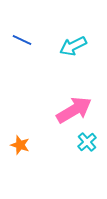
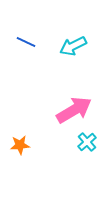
blue line: moved 4 px right, 2 px down
orange star: rotated 24 degrees counterclockwise
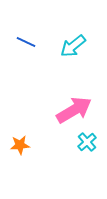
cyan arrow: rotated 12 degrees counterclockwise
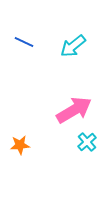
blue line: moved 2 px left
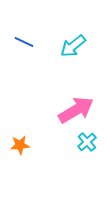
pink arrow: moved 2 px right
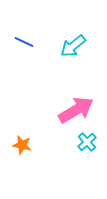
orange star: moved 2 px right; rotated 18 degrees clockwise
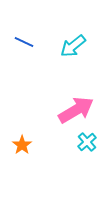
orange star: rotated 24 degrees clockwise
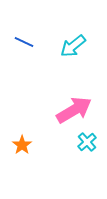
pink arrow: moved 2 px left
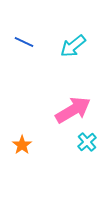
pink arrow: moved 1 px left
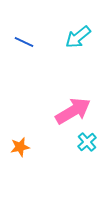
cyan arrow: moved 5 px right, 9 px up
pink arrow: moved 1 px down
orange star: moved 2 px left, 2 px down; rotated 24 degrees clockwise
